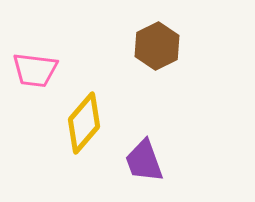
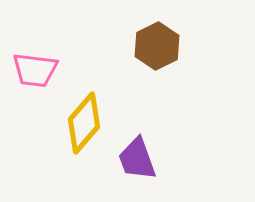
purple trapezoid: moved 7 px left, 2 px up
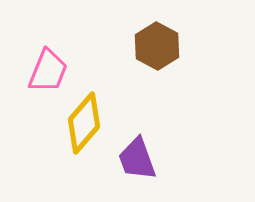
brown hexagon: rotated 6 degrees counterclockwise
pink trapezoid: moved 13 px right, 1 px down; rotated 75 degrees counterclockwise
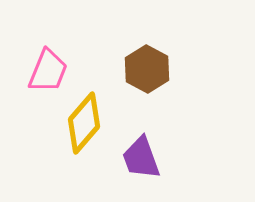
brown hexagon: moved 10 px left, 23 px down
purple trapezoid: moved 4 px right, 1 px up
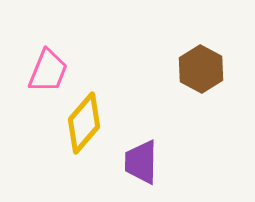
brown hexagon: moved 54 px right
purple trapezoid: moved 4 px down; rotated 21 degrees clockwise
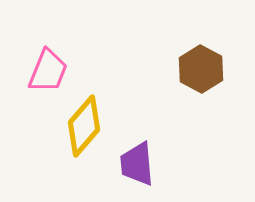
yellow diamond: moved 3 px down
purple trapezoid: moved 4 px left, 2 px down; rotated 6 degrees counterclockwise
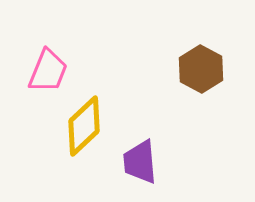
yellow diamond: rotated 6 degrees clockwise
purple trapezoid: moved 3 px right, 2 px up
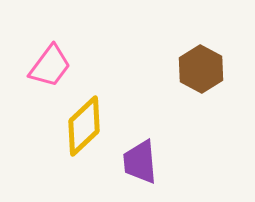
pink trapezoid: moved 2 px right, 5 px up; rotated 15 degrees clockwise
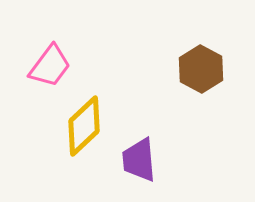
purple trapezoid: moved 1 px left, 2 px up
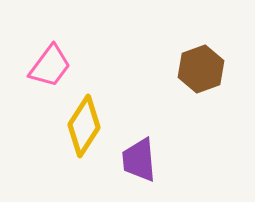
brown hexagon: rotated 12 degrees clockwise
yellow diamond: rotated 14 degrees counterclockwise
